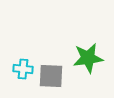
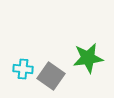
gray square: rotated 32 degrees clockwise
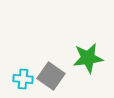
cyan cross: moved 10 px down
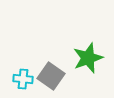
green star: rotated 12 degrees counterclockwise
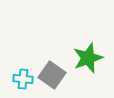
gray square: moved 1 px right, 1 px up
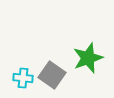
cyan cross: moved 1 px up
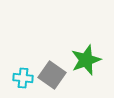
green star: moved 2 px left, 2 px down
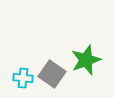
gray square: moved 1 px up
